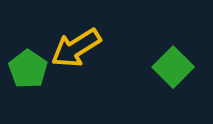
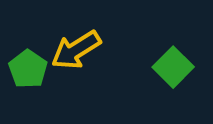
yellow arrow: moved 2 px down
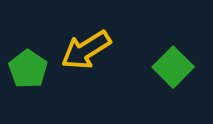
yellow arrow: moved 10 px right
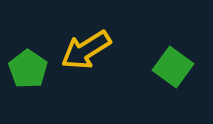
green square: rotated 9 degrees counterclockwise
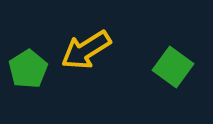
green pentagon: rotated 6 degrees clockwise
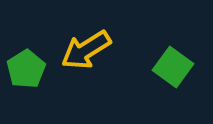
green pentagon: moved 2 px left
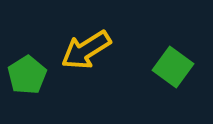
green pentagon: moved 1 px right, 6 px down
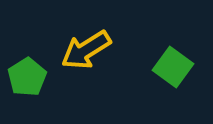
green pentagon: moved 2 px down
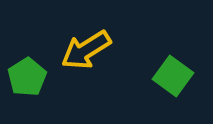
green square: moved 9 px down
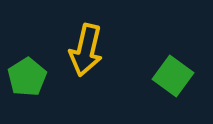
yellow arrow: rotated 45 degrees counterclockwise
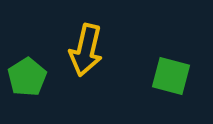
green square: moved 2 px left; rotated 21 degrees counterclockwise
